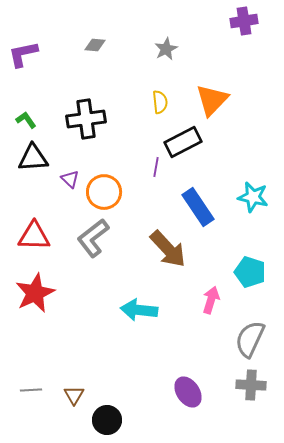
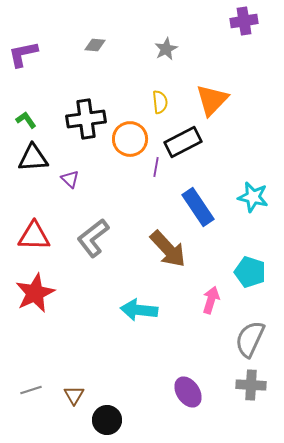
orange circle: moved 26 px right, 53 px up
gray line: rotated 15 degrees counterclockwise
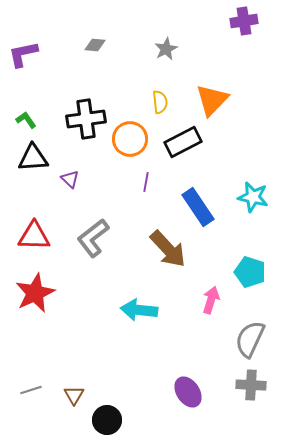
purple line: moved 10 px left, 15 px down
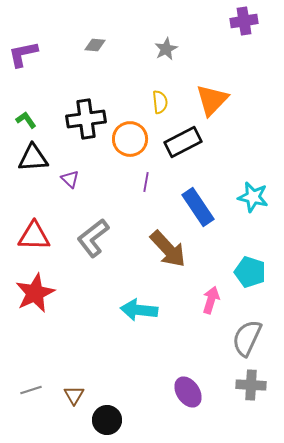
gray semicircle: moved 3 px left, 1 px up
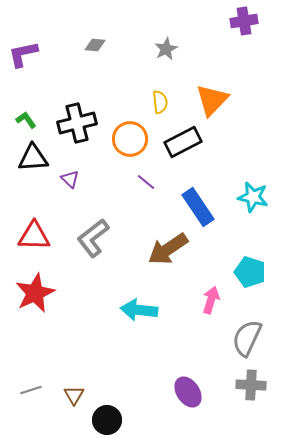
black cross: moved 9 px left, 4 px down; rotated 6 degrees counterclockwise
purple line: rotated 60 degrees counterclockwise
brown arrow: rotated 99 degrees clockwise
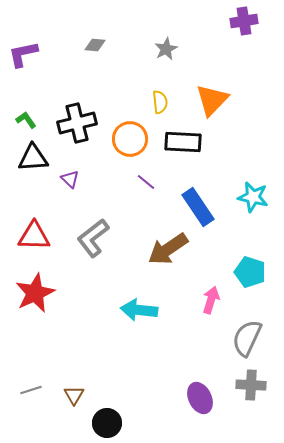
black rectangle: rotated 30 degrees clockwise
purple ellipse: moved 12 px right, 6 px down; rotated 8 degrees clockwise
black circle: moved 3 px down
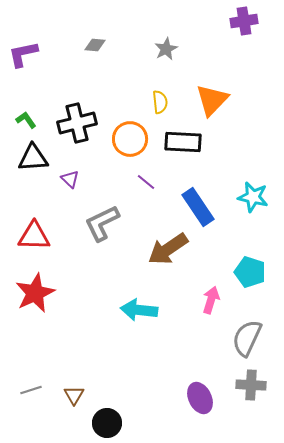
gray L-shape: moved 9 px right, 15 px up; rotated 12 degrees clockwise
